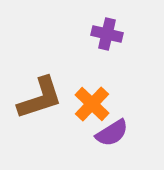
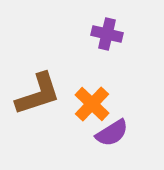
brown L-shape: moved 2 px left, 4 px up
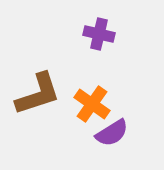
purple cross: moved 8 px left
orange cross: rotated 9 degrees counterclockwise
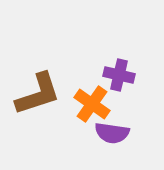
purple cross: moved 20 px right, 41 px down
purple semicircle: rotated 40 degrees clockwise
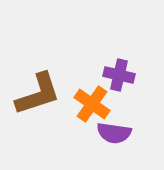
purple semicircle: moved 2 px right
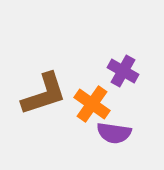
purple cross: moved 4 px right, 4 px up; rotated 16 degrees clockwise
brown L-shape: moved 6 px right
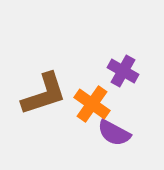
purple semicircle: rotated 20 degrees clockwise
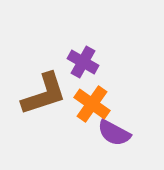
purple cross: moved 40 px left, 9 px up
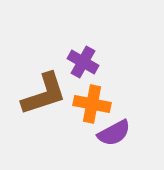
orange cross: rotated 24 degrees counterclockwise
purple semicircle: rotated 56 degrees counterclockwise
